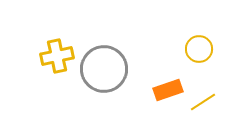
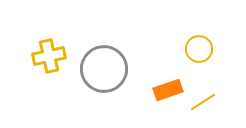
yellow cross: moved 8 px left
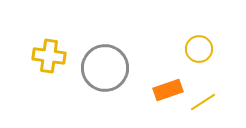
yellow cross: rotated 20 degrees clockwise
gray circle: moved 1 px right, 1 px up
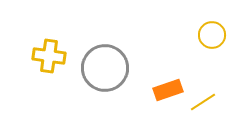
yellow circle: moved 13 px right, 14 px up
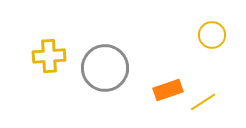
yellow cross: rotated 12 degrees counterclockwise
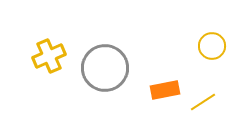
yellow circle: moved 11 px down
yellow cross: rotated 20 degrees counterclockwise
orange rectangle: moved 3 px left; rotated 8 degrees clockwise
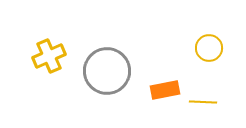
yellow circle: moved 3 px left, 2 px down
gray circle: moved 2 px right, 3 px down
yellow line: rotated 36 degrees clockwise
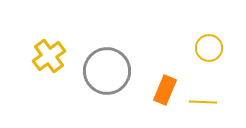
yellow cross: rotated 12 degrees counterclockwise
orange rectangle: rotated 56 degrees counterclockwise
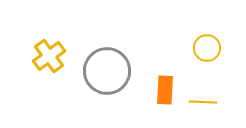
yellow circle: moved 2 px left
orange rectangle: rotated 20 degrees counterclockwise
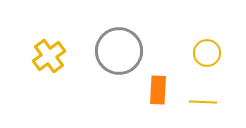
yellow circle: moved 5 px down
gray circle: moved 12 px right, 20 px up
orange rectangle: moved 7 px left
